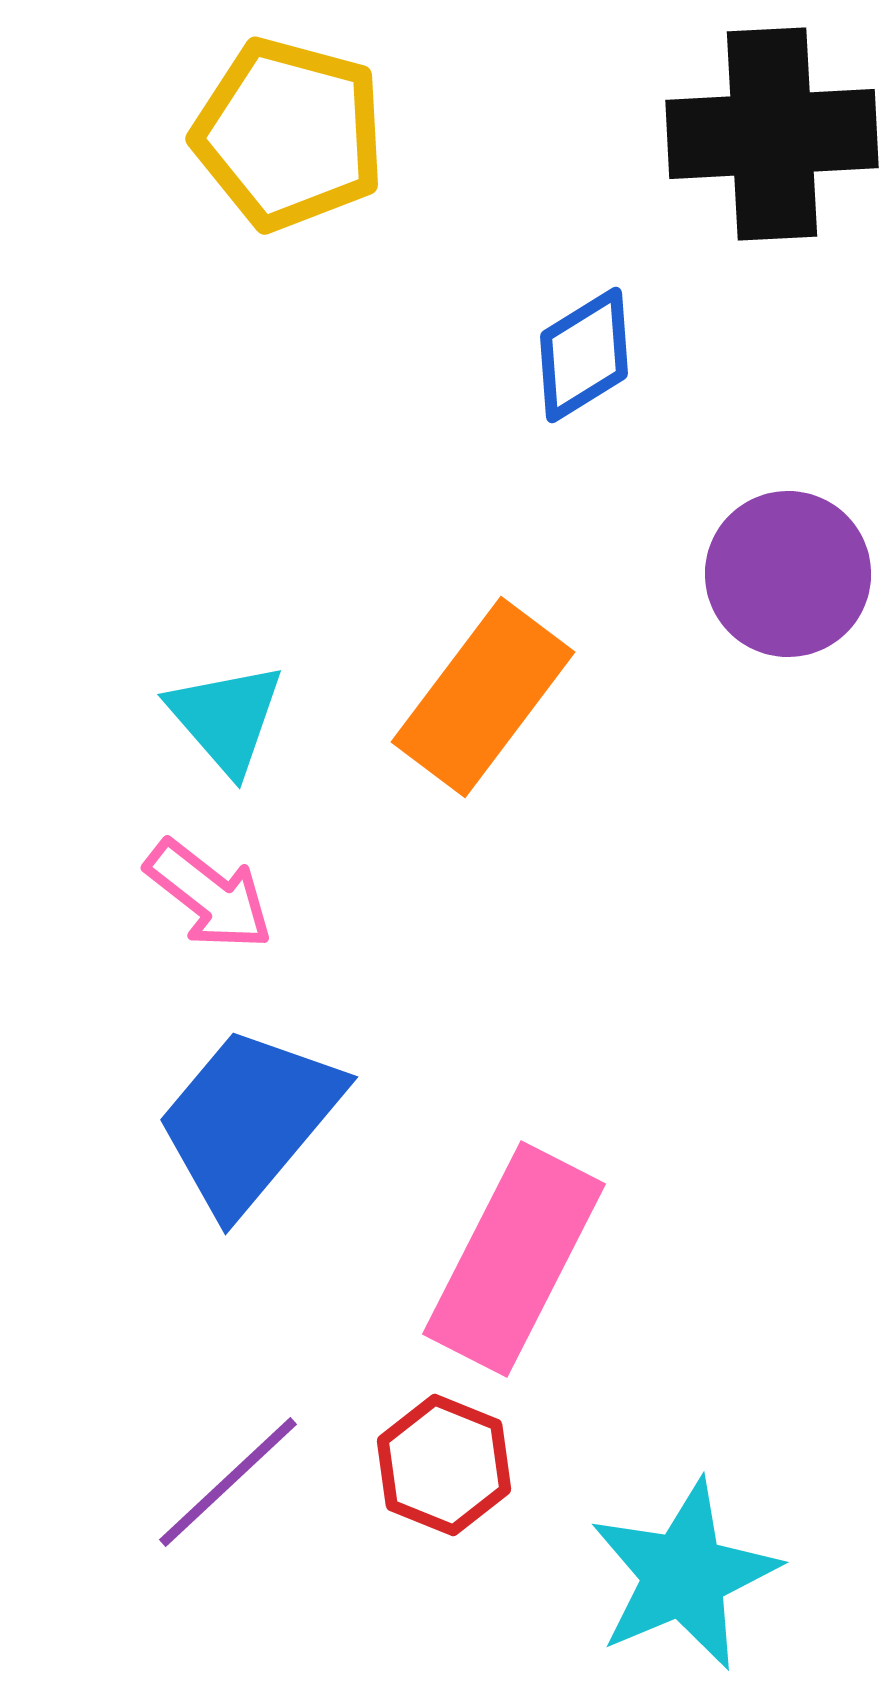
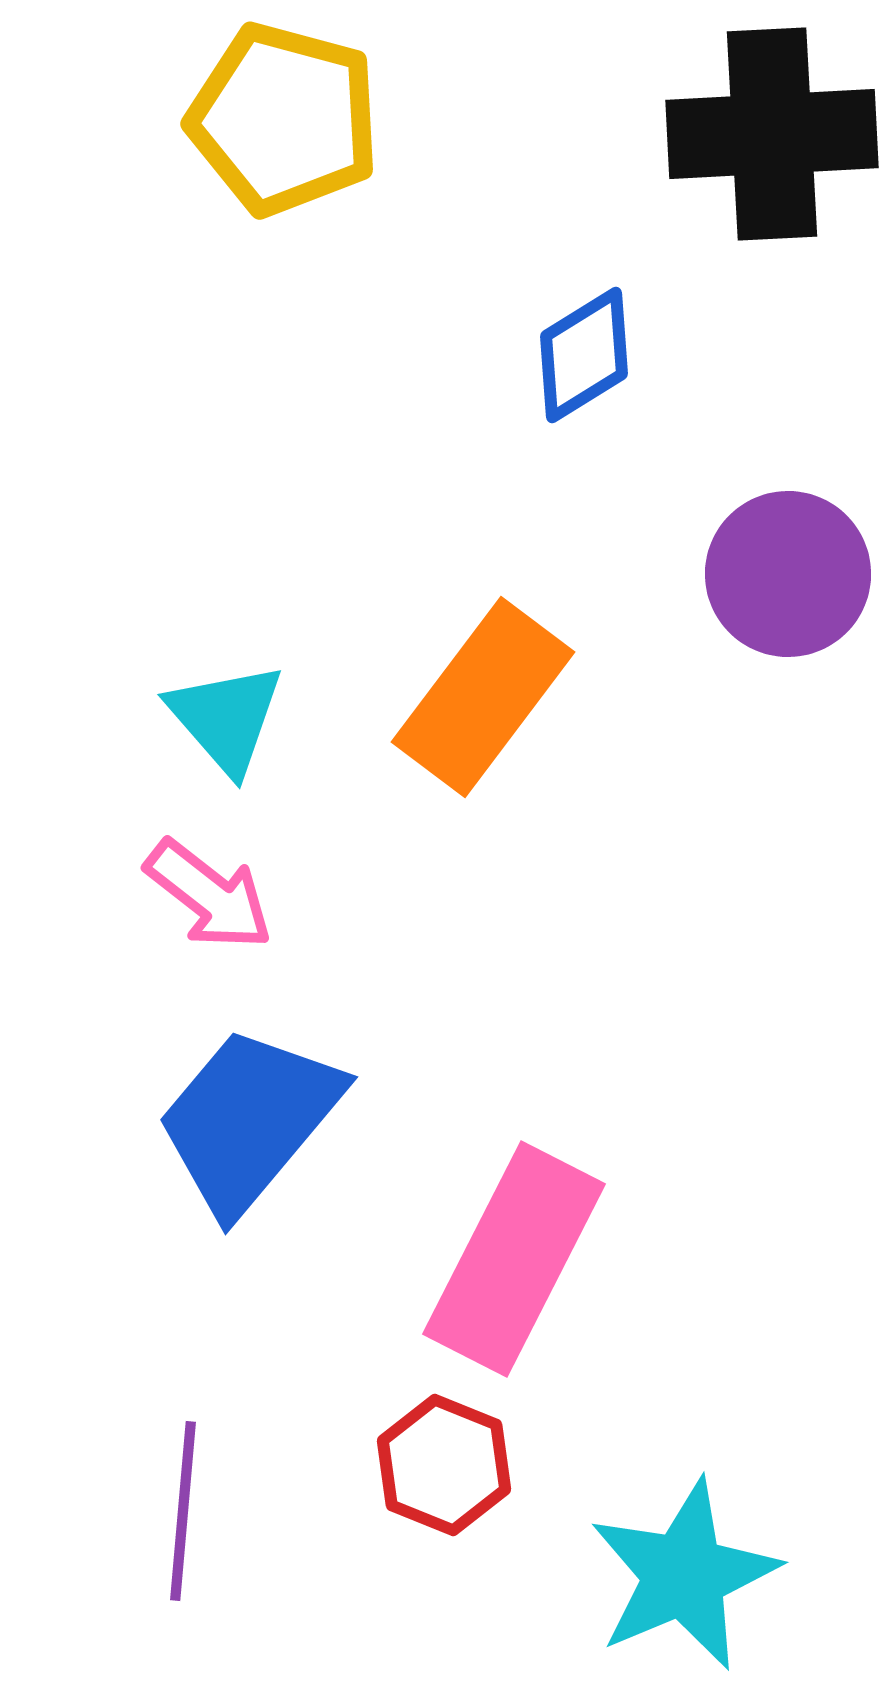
yellow pentagon: moved 5 px left, 15 px up
purple line: moved 45 px left, 29 px down; rotated 42 degrees counterclockwise
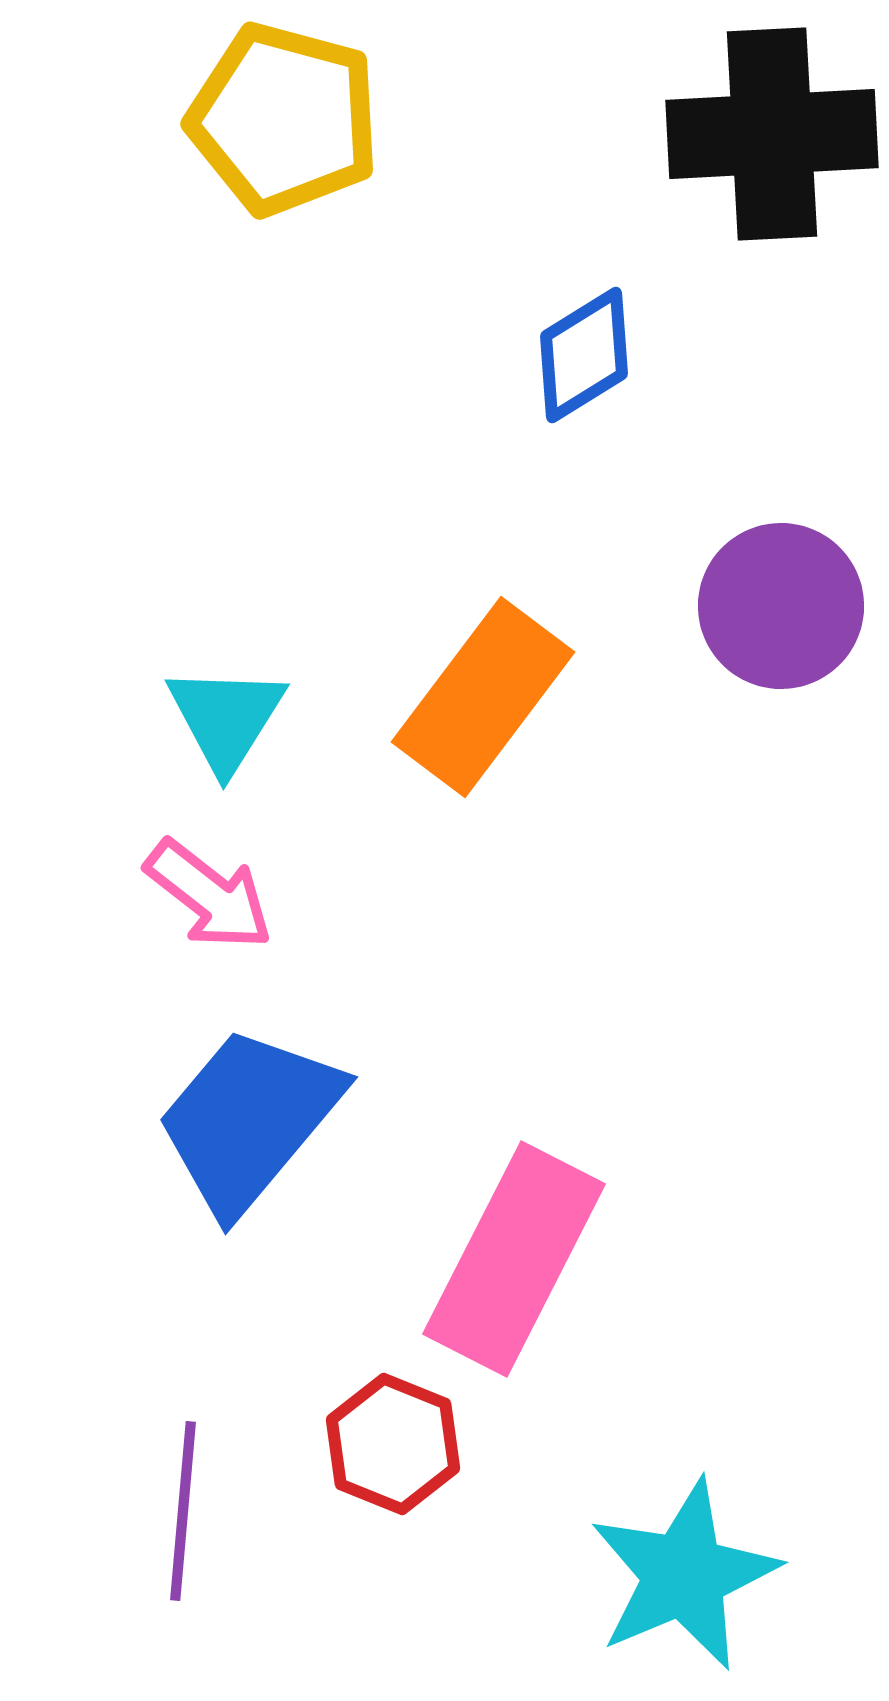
purple circle: moved 7 px left, 32 px down
cyan triangle: rotated 13 degrees clockwise
red hexagon: moved 51 px left, 21 px up
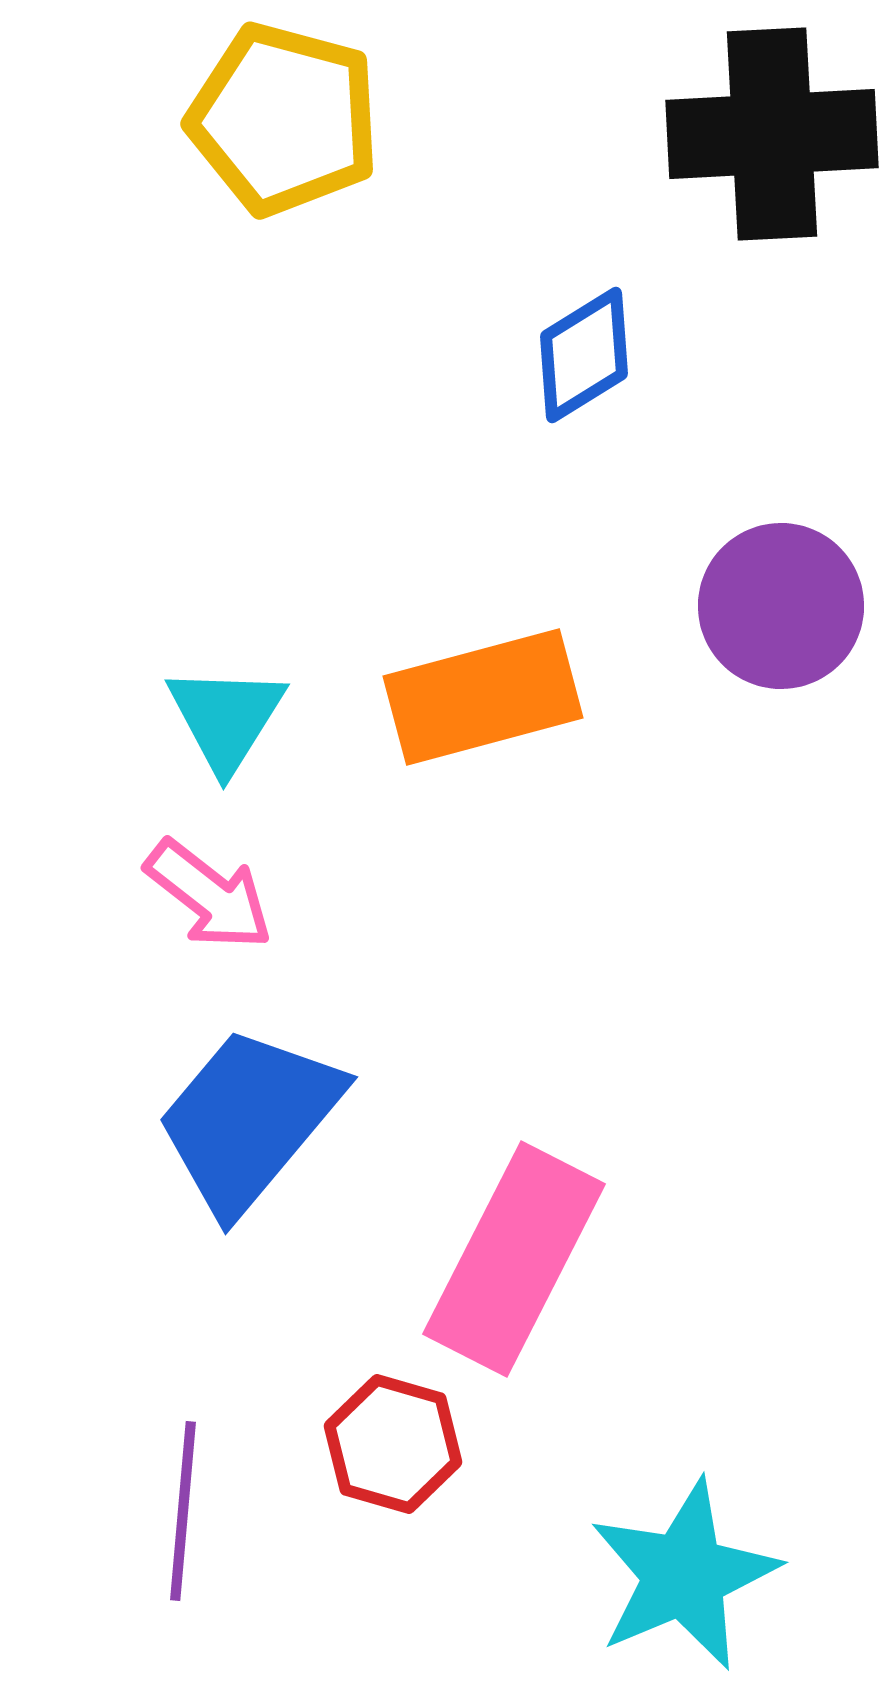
orange rectangle: rotated 38 degrees clockwise
red hexagon: rotated 6 degrees counterclockwise
